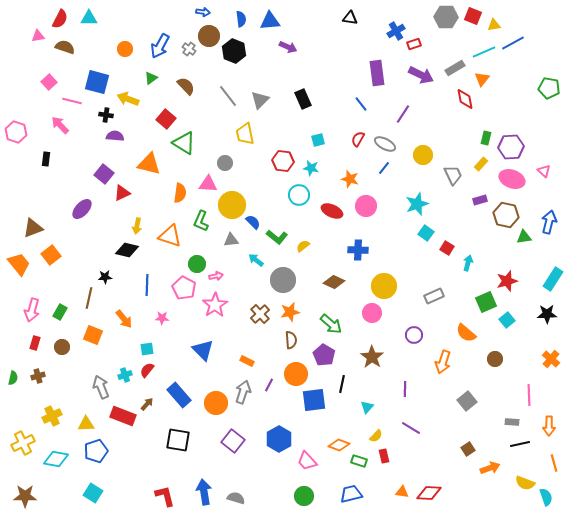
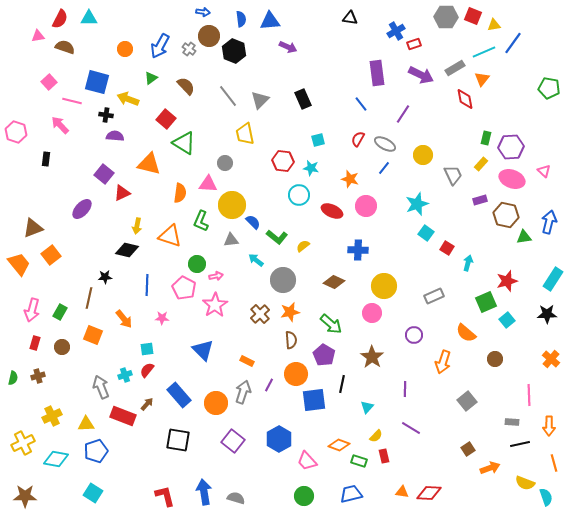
blue line at (513, 43): rotated 25 degrees counterclockwise
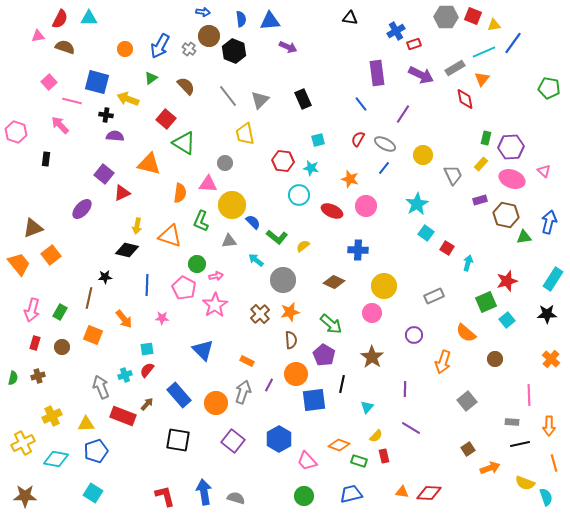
cyan star at (417, 204): rotated 10 degrees counterclockwise
gray triangle at (231, 240): moved 2 px left, 1 px down
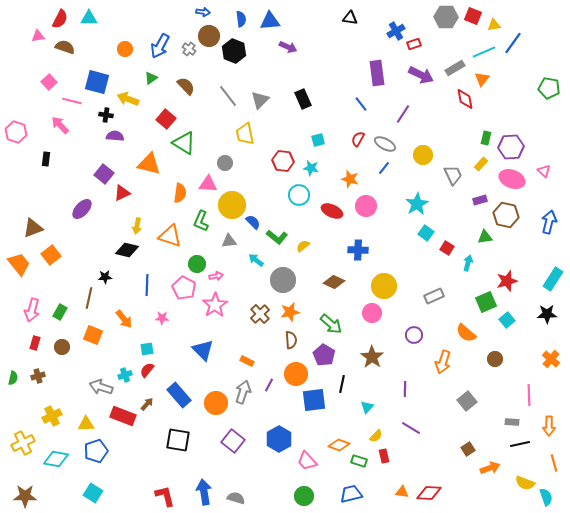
green triangle at (524, 237): moved 39 px left
gray arrow at (101, 387): rotated 50 degrees counterclockwise
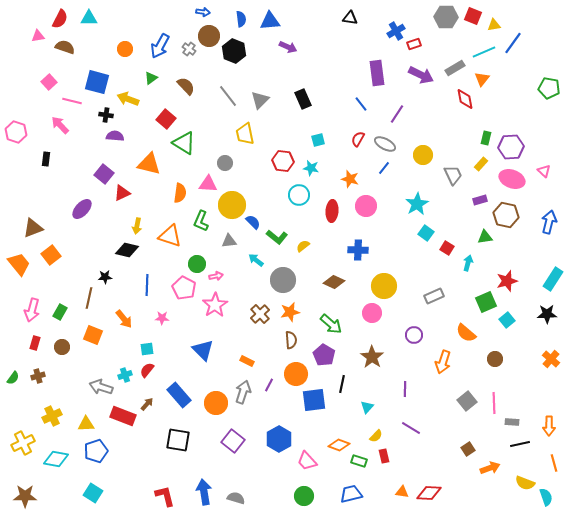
purple line at (403, 114): moved 6 px left
red ellipse at (332, 211): rotated 70 degrees clockwise
green semicircle at (13, 378): rotated 24 degrees clockwise
pink line at (529, 395): moved 35 px left, 8 px down
